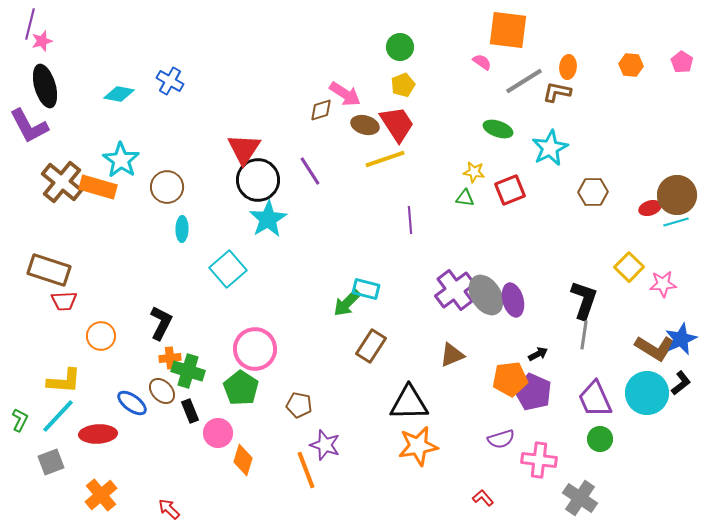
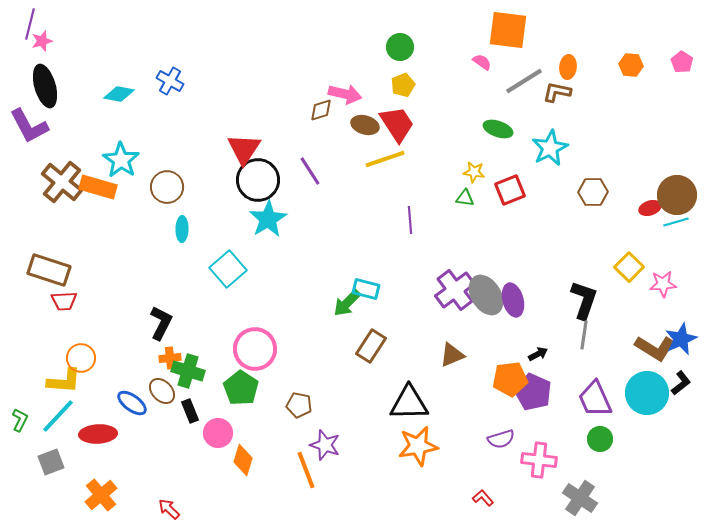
pink arrow at (345, 94): rotated 20 degrees counterclockwise
orange circle at (101, 336): moved 20 px left, 22 px down
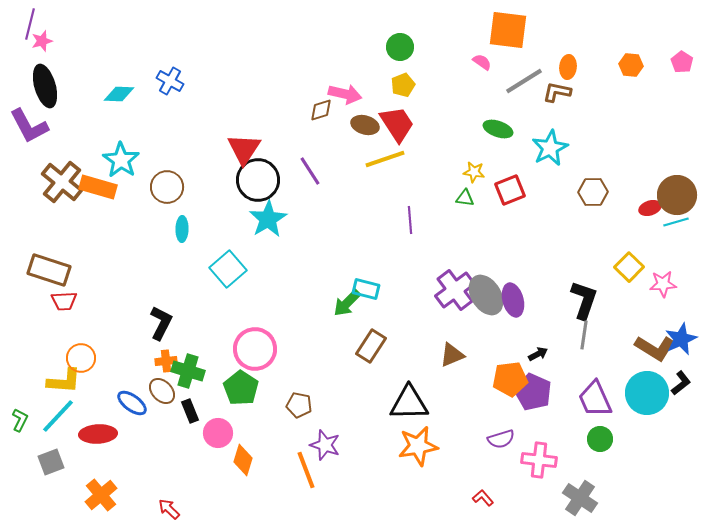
cyan diamond at (119, 94): rotated 8 degrees counterclockwise
orange cross at (170, 358): moved 4 px left, 3 px down
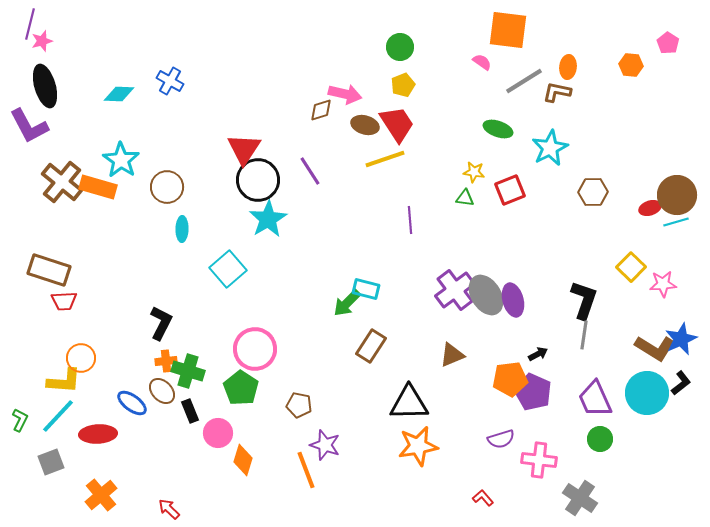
pink pentagon at (682, 62): moved 14 px left, 19 px up
yellow square at (629, 267): moved 2 px right
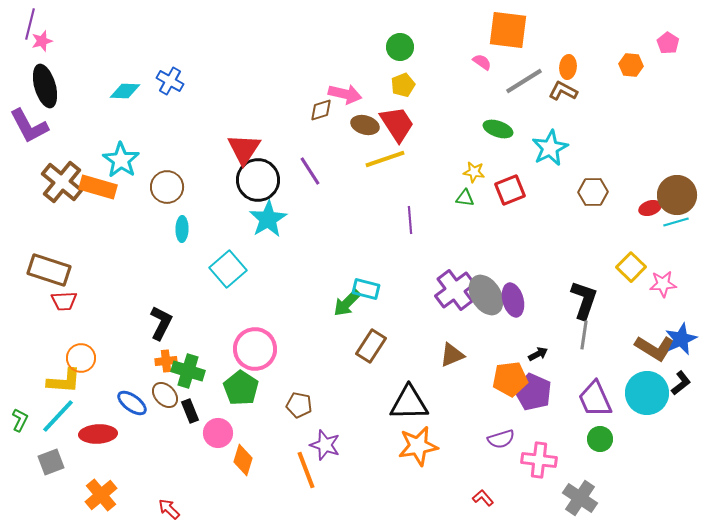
brown L-shape at (557, 92): moved 6 px right, 1 px up; rotated 16 degrees clockwise
cyan diamond at (119, 94): moved 6 px right, 3 px up
brown ellipse at (162, 391): moved 3 px right, 4 px down
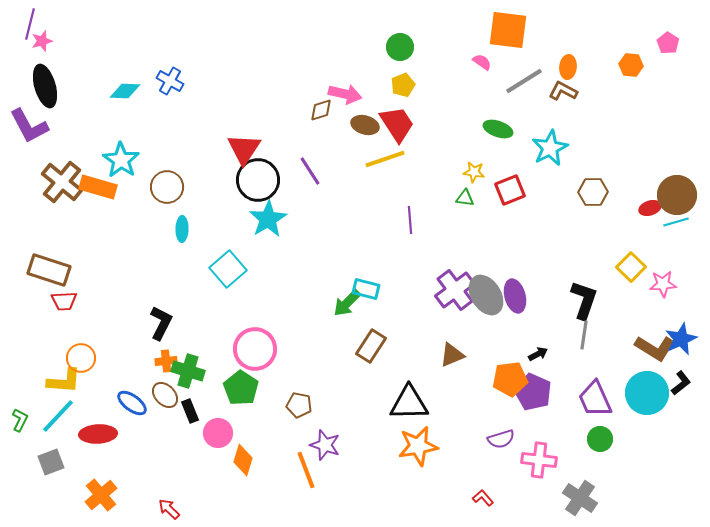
purple ellipse at (513, 300): moved 2 px right, 4 px up
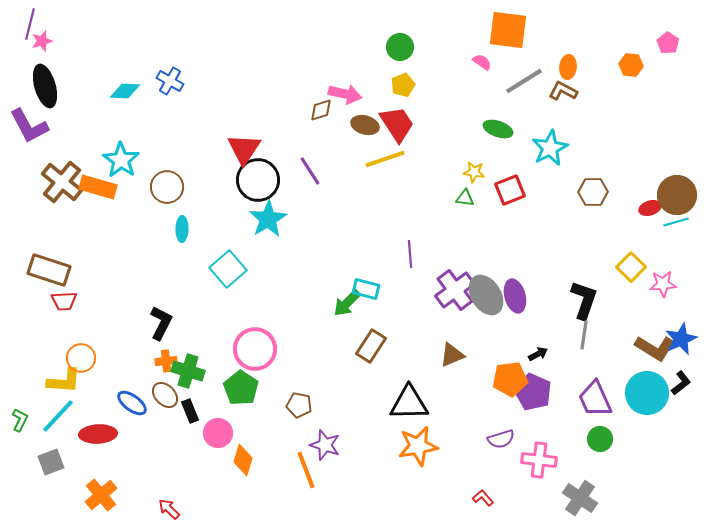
purple line at (410, 220): moved 34 px down
